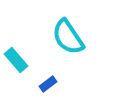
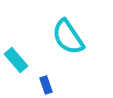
blue rectangle: moved 2 px left, 1 px down; rotated 72 degrees counterclockwise
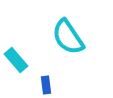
blue rectangle: rotated 12 degrees clockwise
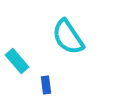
cyan rectangle: moved 1 px right, 1 px down
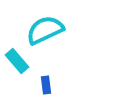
cyan semicircle: moved 23 px left, 7 px up; rotated 99 degrees clockwise
